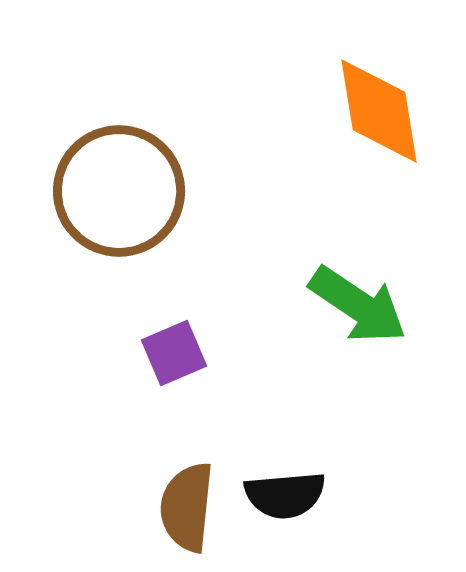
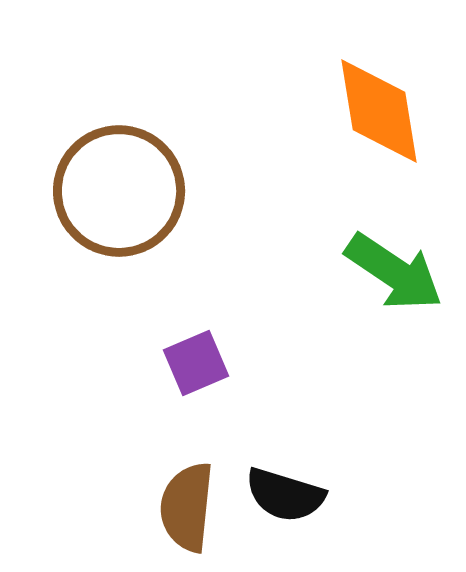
green arrow: moved 36 px right, 33 px up
purple square: moved 22 px right, 10 px down
black semicircle: rotated 22 degrees clockwise
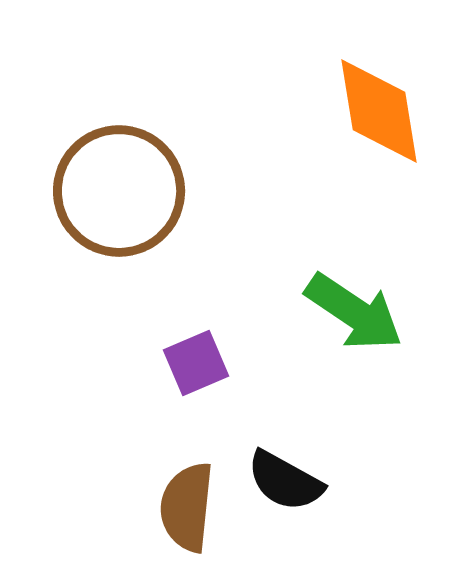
green arrow: moved 40 px left, 40 px down
black semicircle: moved 14 px up; rotated 12 degrees clockwise
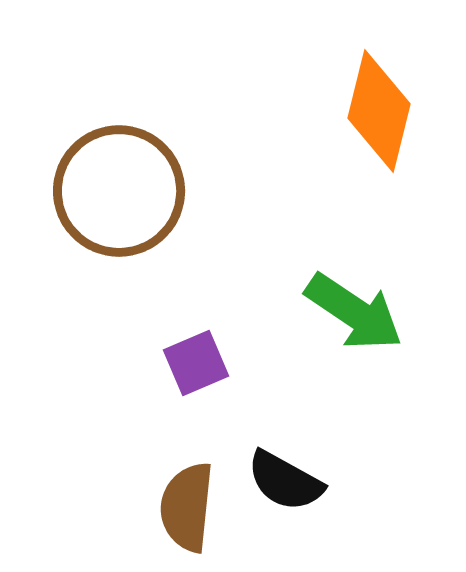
orange diamond: rotated 23 degrees clockwise
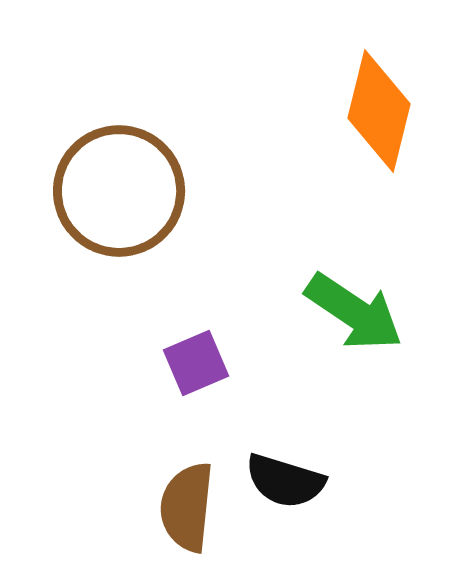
black semicircle: rotated 12 degrees counterclockwise
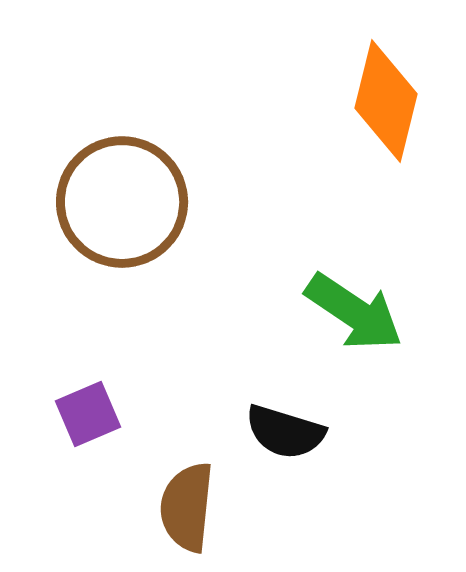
orange diamond: moved 7 px right, 10 px up
brown circle: moved 3 px right, 11 px down
purple square: moved 108 px left, 51 px down
black semicircle: moved 49 px up
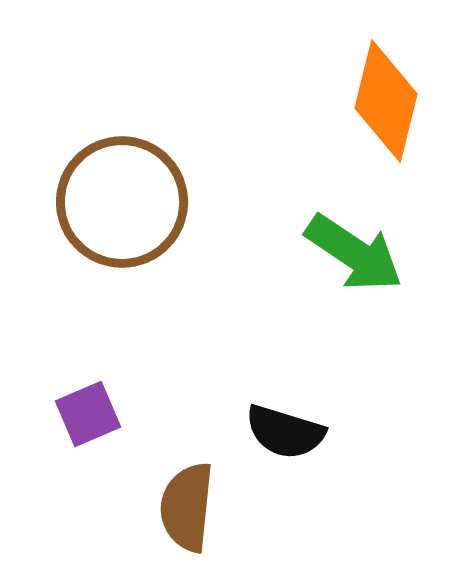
green arrow: moved 59 px up
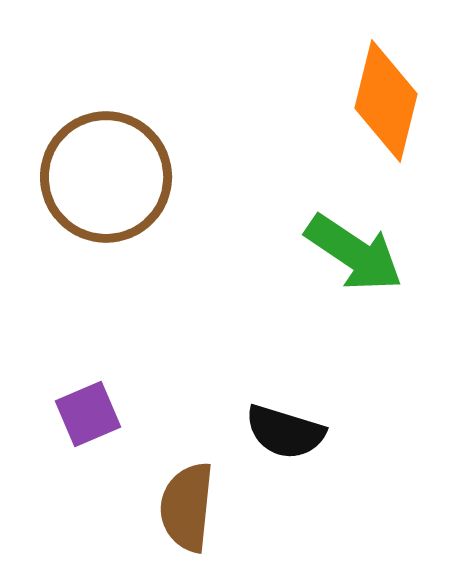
brown circle: moved 16 px left, 25 px up
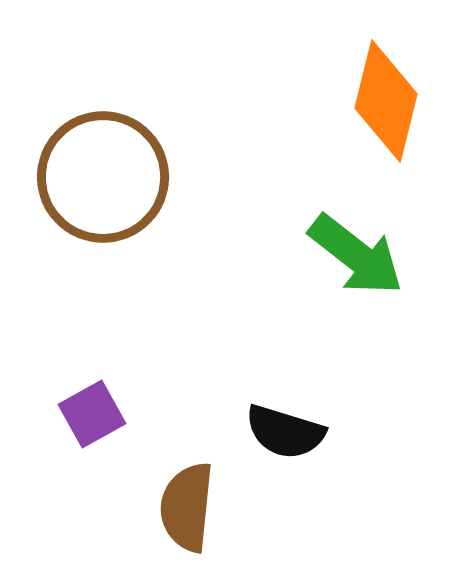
brown circle: moved 3 px left
green arrow: moved 2 px right, 2 px down; rotated 4 degrees clockwise
purple square: moved 4 px right; rotated 6 degrees counterclockwise
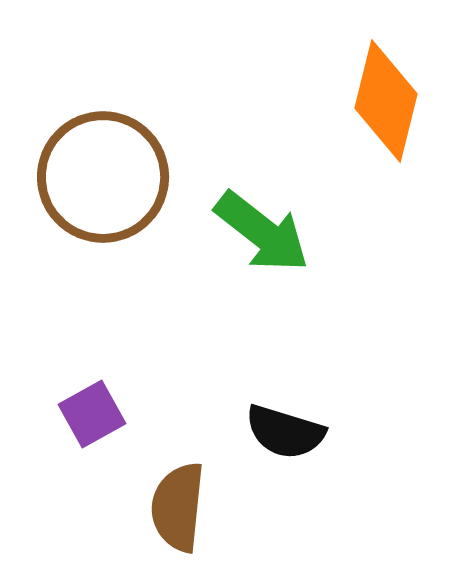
green arrow: moved 94 px left, 23 px up
brown semicircle: moved 9 px left
